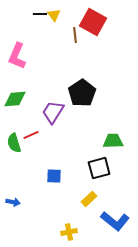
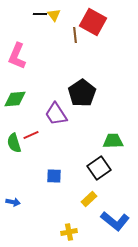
purple trapezoid: moved 3 px right, 2 px down; rotated 65 degrees counterclockwise
black square: rotated 20 degrees counterclockwise
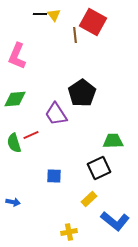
black square: rotated 10 degrees clockwise
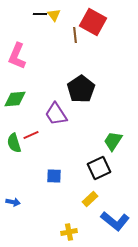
black pentagon: moved 1 px left, 4 px up
green trapezoid: rotated 55 degrees counterclockwise
yellow rectangle: moved 1 px right
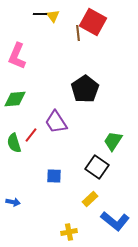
yellow triangle: moved 1 px left, 1 px down
brown line: moved 3 px right, 2 px up
black pentagon: moved 4 px right
purple trapezoid: moved 8 px down
red line: rotated 28 degrees counterclockwise
black square: moved 2 px left, 1 px up; rotated 30 degrees counterclockwise
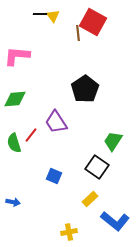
pink L-shape: rotated 72 degrees clockwise
blue square: rotated 21 degrees clockwise
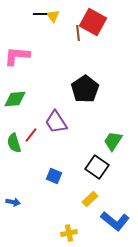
yellow cross: moved 1 px down
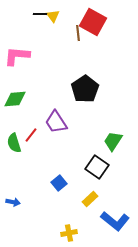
blue square: moved 5 px right, 7 px down; rotated 28 degrees clockwise
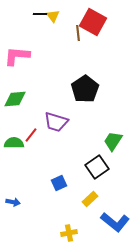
purple trapezoid: rotated 40 degrees counterclockwise
green semicircle: rotated 108 degrees clockwise
black square: rotated 20 degrees clockwise
blue square: rotated 14 degrees clockwise
blue L-shape: moved 1 px down
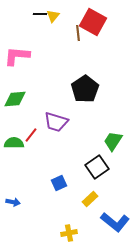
yellow triangle: rotated 16 degrees clockwise
